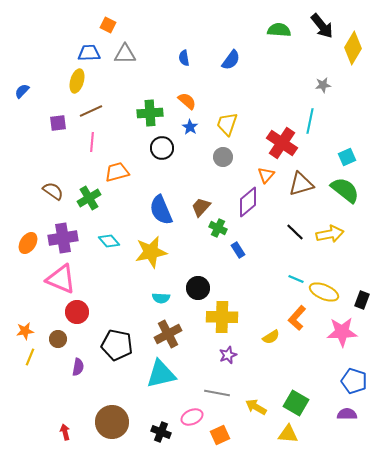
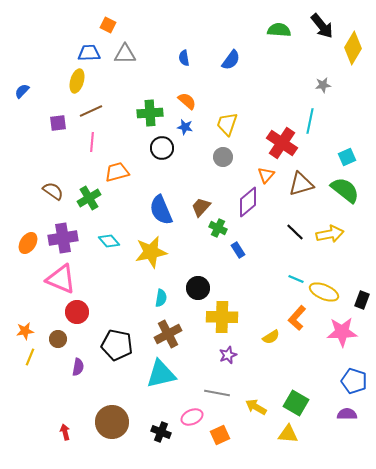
blue star at (190, 127): moved 5 px left; rotated 21 degrees counterclockwise
cyan semicircle at (161, 298): rotated 84 degrees counterclockwise
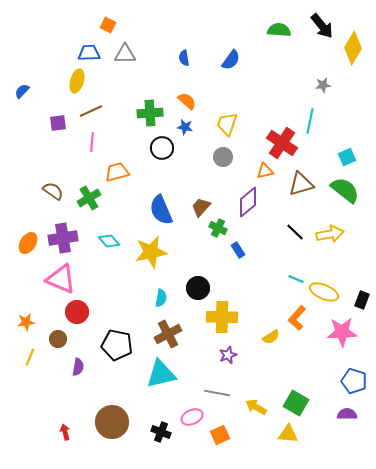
orange triangle at (266, 175): moved 1 px left, 4 px up; rotated 36 degrees clockwise
orange star at (25, 331): moved 1 px right, 9 px up
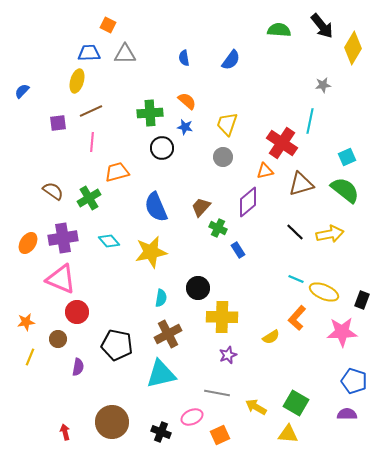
blue semicircle at (161, 210): moved 5 px left, 3 px up
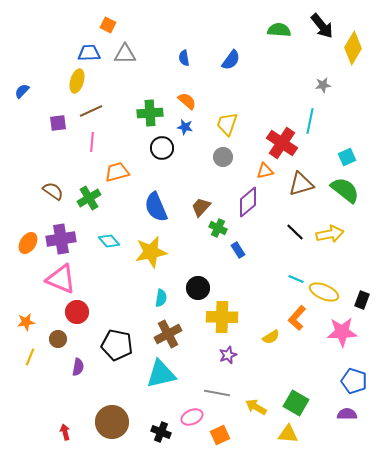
purple cross at (63, 238): moved 2 px left, 1 px down
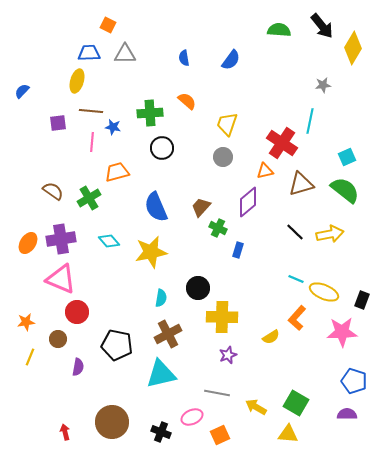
brown line at (91, 111): rotated 30 degrees clockwise
blue star at (185, 127): moved 72 px left
blue rectangle at (238, 250): rotated 49 degrees clockwise
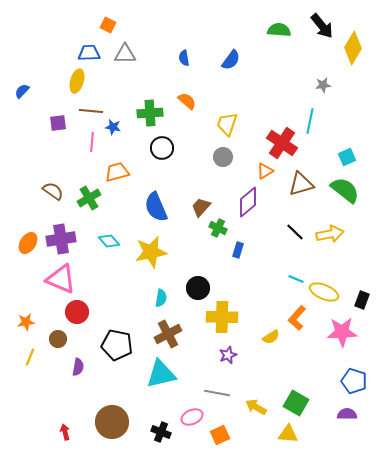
orange triangle at (265, 171): rotated 18 degrees counterclockwise
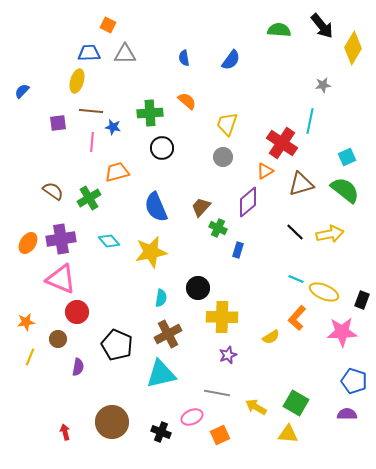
black pentagon at (117, 345): rotated 12 degrees clockwise
